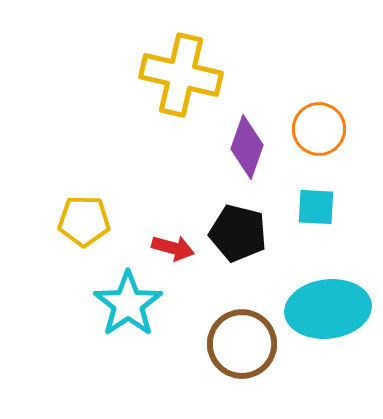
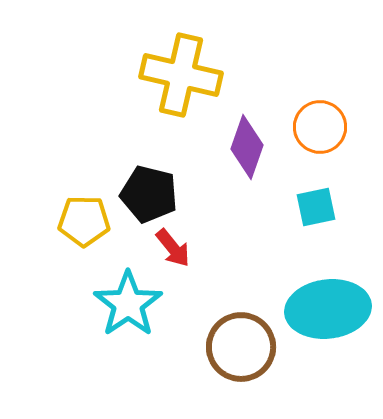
orange circle: moved 1 px right, 2 px up
cyan square: rotated 15 degrees counterclockwise
black pentagon: moved 89 px left, 39 px up
red arrow: rotated 36 degrees clockwise
brown circle: moved 1 px left, 3 px down
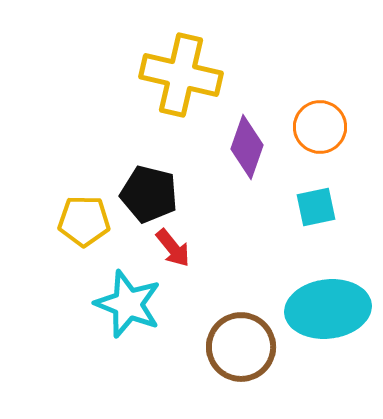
cyan star: rotated 16 degrees counterclockwise
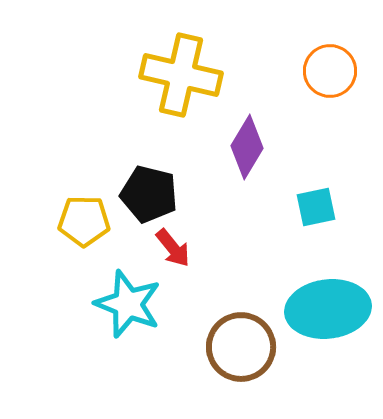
orange circle: moved 10 px right, 56 px up
purple diamond: rotated 12 degrees clockwise
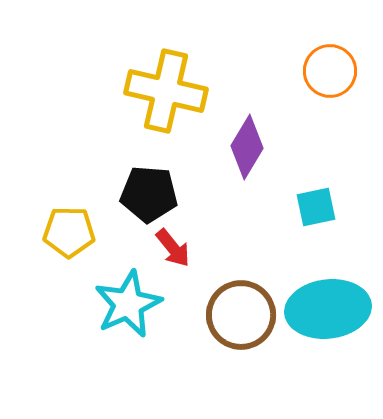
yellow cross: moved 15 px left, 16 px down
black pentagon: rotated 10 degrees counterclockwise
yellow pentagon: moved 15 px left, 11 px down
cyan star: rotated 26 degrees clockwise
brown circle: moved 32 px up
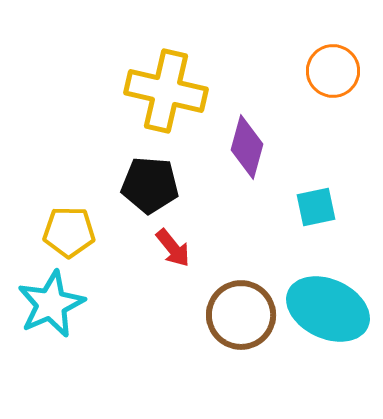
orange circle: moved 3 px right
purple diamond: rotated 16 degrees counterclockwise
black pentagon: moved 1 px right, 9 px up
cyan star: moved 77 px left
cyan ellipse: rotated 32 degrees clockwise
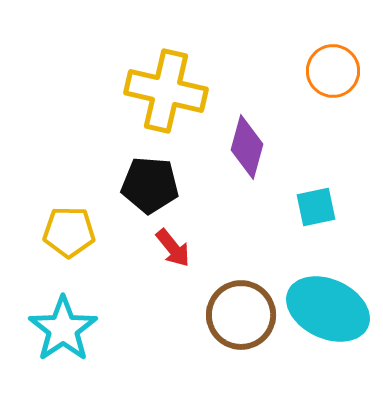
cyan star: moved 12 px right, 25 px down; rotated 10 degrees counterclockwise
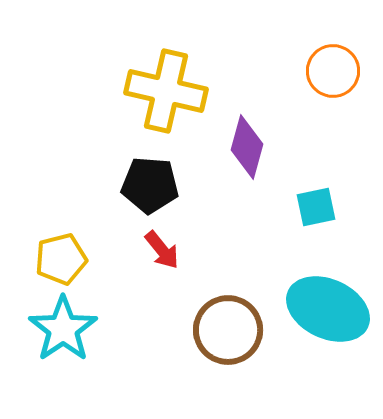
yellow pentagon: moved 8 px left, 27 px down; rotated 15 degrees counterclockwise
red arrow: moved 11 px left, 2 px down
brown circle: moved 13 px left, 15 px down
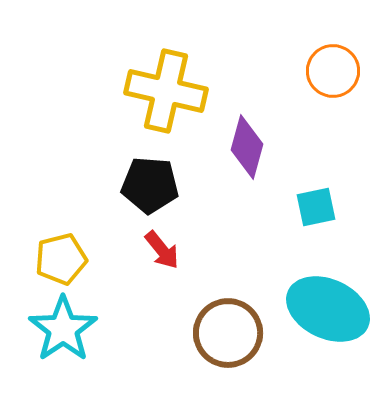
brown circle: moved 3 px down
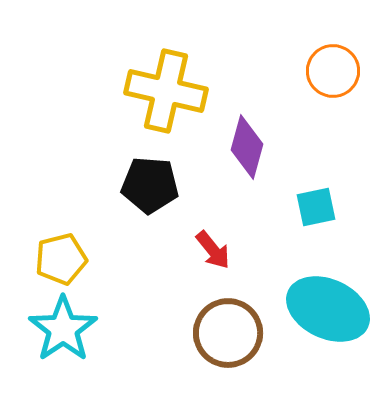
red arrow: moved 51 px right
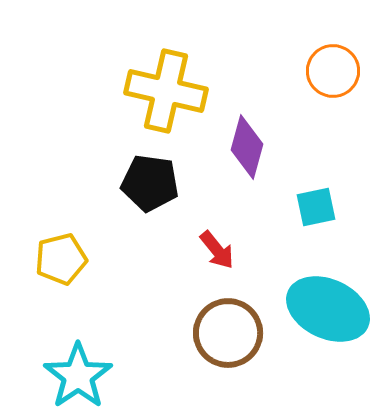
black pentagon: moved 2 px up; rotated 4 degrees clockwise
red arrow: moved 4 px right
cyan star: moved 15 px right, 47 px down
